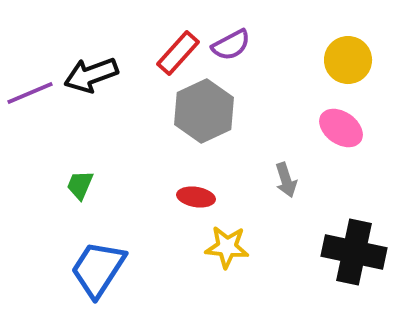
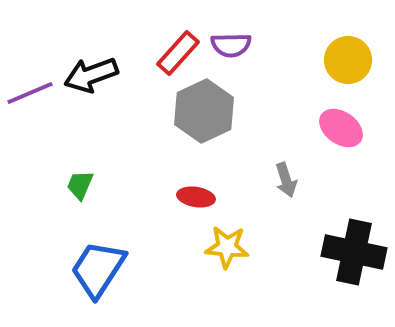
purple semicircle: rotated 27 degrees clockwise
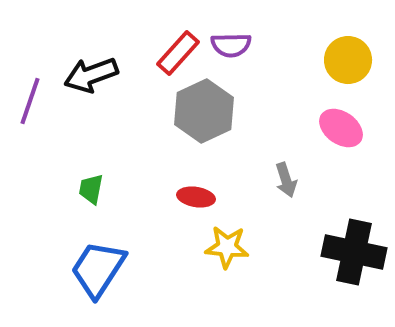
purple line: moved 8 px down; rotated 48 degrees counterclockwise
green trapezoid: moved 11 px right, 4 px down; rotated 12 degrees counterclockwise
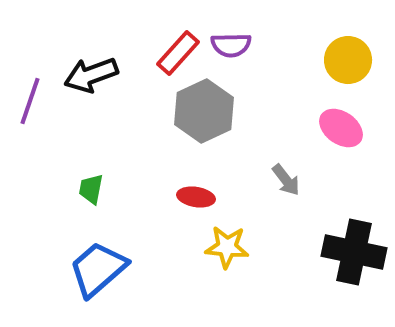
gray arrow: rotated 20 degrees counterclockwise
blue trapezoid: rotated 16 degrees clockwise
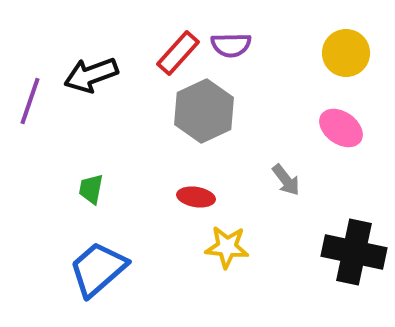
yellow circle: moved 2 px left, 7 px up
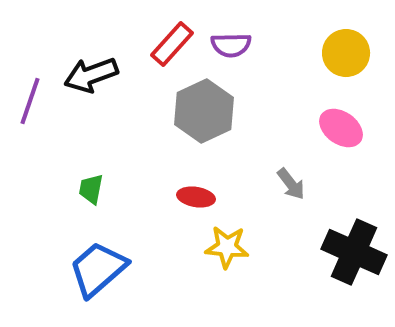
red rectangle: moved 6 px left, 9 px up
gray arrow: moved 5 px right, 4 px down
black cross: rotated 12 degrees clockwise
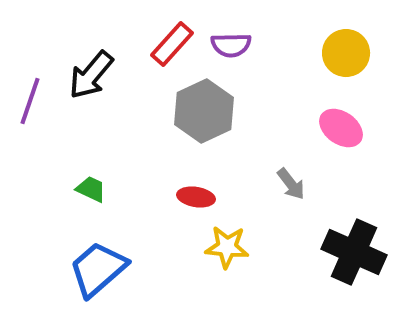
black arrow: rotated 30 degrees counterclockwise
green trapezoid: rotated 104 degrees clockwise
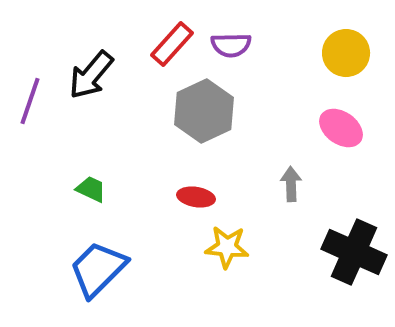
gray arrow: rotated 144 degrees counterclockwise
blue trapezoid: rotated 4 degrees counterclockwise
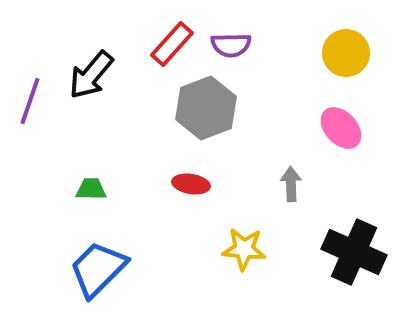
gray hexagon: moved 2 px right, 3 px up; rotated 4 degrees clockwise
pink ellipse: rotated 12 degrees clockwise
green trapezoid: rotated 24 degrees counterclockwise
red ellipse: moved 5 px left, 13 px up
yellow star: moved 17 px right, 2 px down
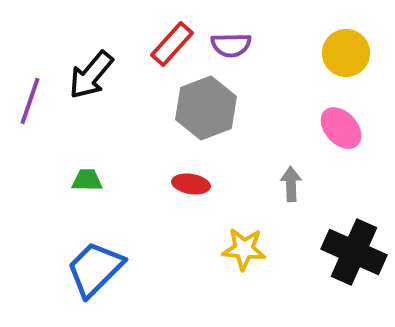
green trapezoid: moved 4 px left, 9 px up
blue trapezoid: moved 3 px left
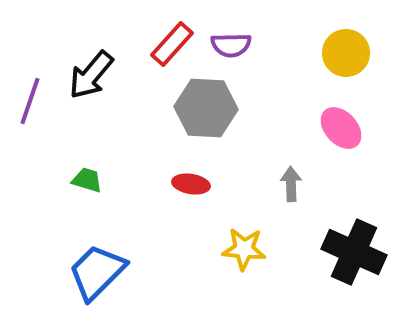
gray hexagon: rotated 24 degrees clockwise
green trapezoid: rotated 16 degrees clockwise
blue trapezoid: moved 2 px right, 3 px down
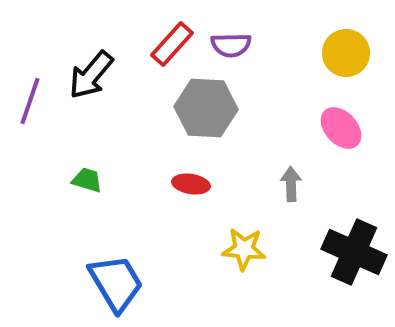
blue trapezoid: moved 19 px right, 11 px down; rotated 104 degrees clockwise
